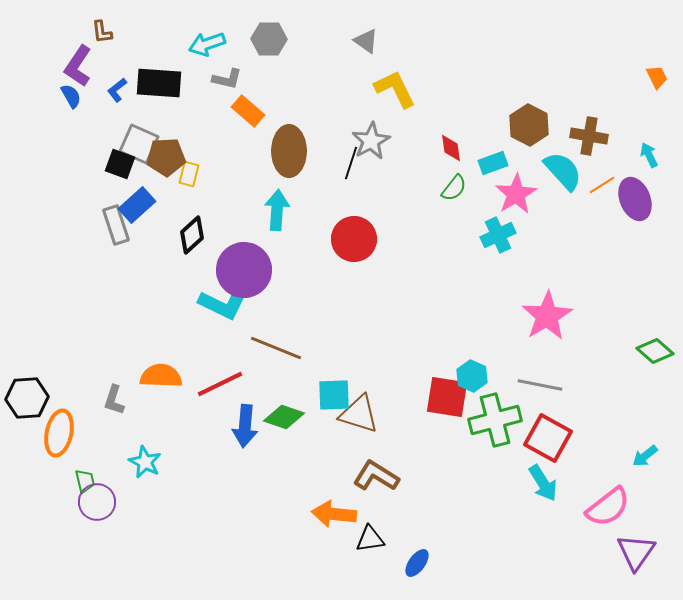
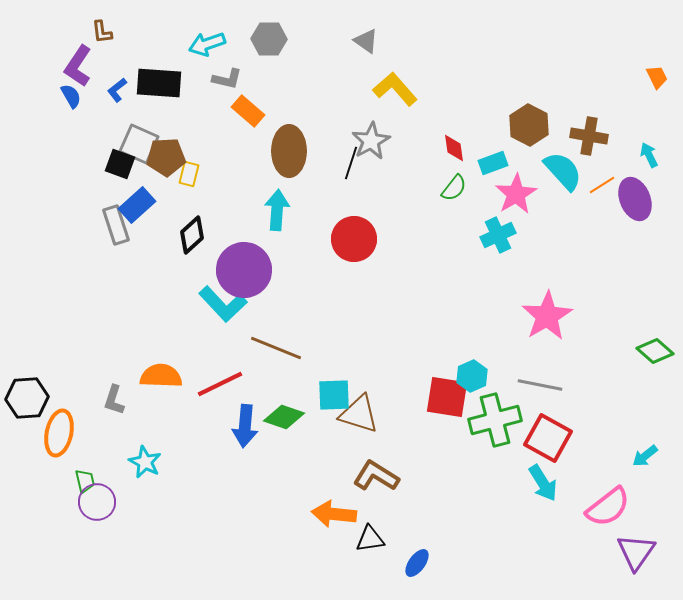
yellow L-shape at (395, 89): rotated 15 degrees counterclockwise
red diamond at (451, 148): moved 3 px right
cyan L-shape at (223, 304): rotated 21 degrees clockwise
cyan hexagon at (472, 376): rotated 12 degrees clockwise
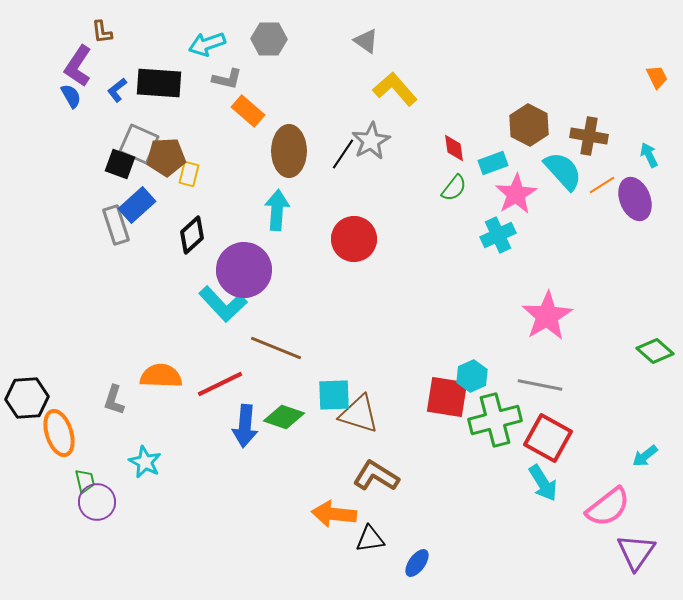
black line at (351, 163): moved 8 px left, 9 px up; rotated 16 degrees clockwise
orange ellipse at (59, 433): rotated 30 degrees counterclockwise
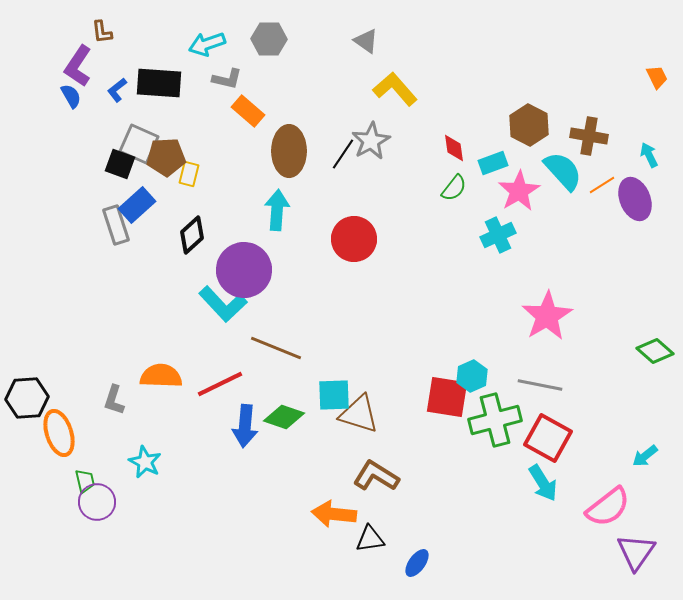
pink star at (516, 194): moved 3 px right, 3 px up
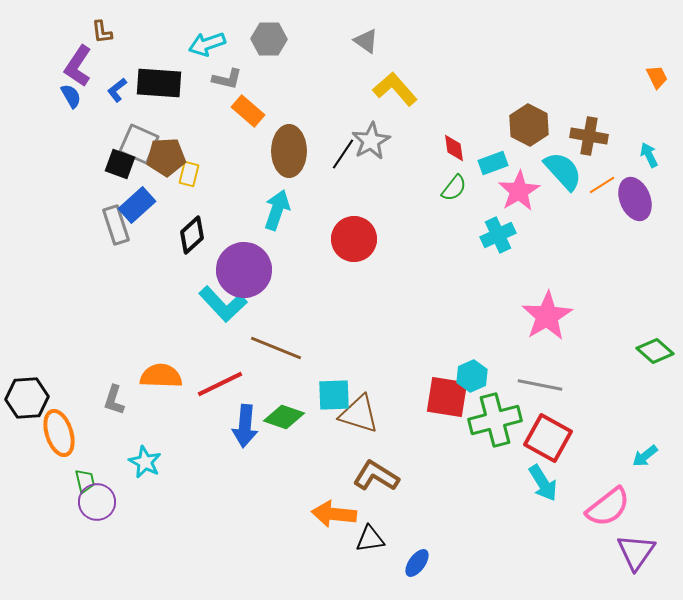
cyan arrow at (277, 210): rotated 15 degrees clockwise
